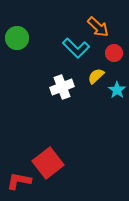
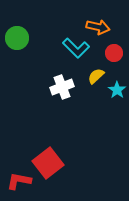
orange arrow: rotated 30 degrees counterclockwise
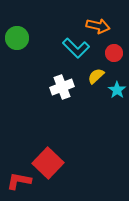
orange arrow: moved 1 px up
red square: rotated 8 degrees counterclockwise
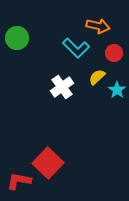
yellow semicircle: moved 1 px right, 1 px down
white cross: rotated 15 degrees counterclockwise
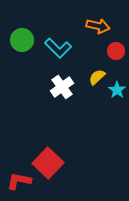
green circle: moved 5 px right, 2 px down
cyan L-shape: moved 18 px left
red circle: moved 2 px right, 2 px up
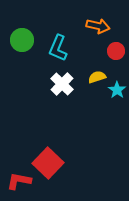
cyan L-shape: rotated 68 degrees clockwise
yellow semicircle: rotated 24 degrees clockwise
white cross: moved 3 px up; rotated 10 degrees counterclockwise
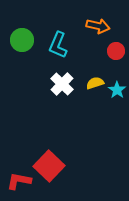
cyan L-shape: moved 3 px up
yellow semicircle: moved 2 px left, 6 px down
red square: moved 1 px right, 3 px down
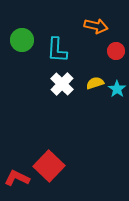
orange arrow: moved 2 px left
cyan L-shape: moved 1 px left, 5 px down; rotated 20 degrees counterclockwise
cyan star: moved 1 px up
red L-shape: moved 2 px left, 3 px up; rotated 15 degrees clockwise
